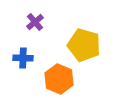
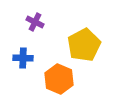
purple cross: rotated 24 degrees counterclockwise
yellow pentagon: rotated 28 degrees clockwise
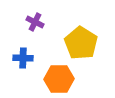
yellow pentagon: moved 3 px left, 2 px up; rotated 12 degrees counterclockwise
orange hexagon: rotated 24 degrees counterclockwise
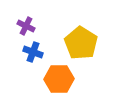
purple cross: moved 9 px left, 4 px down
blue cross: moved 10 px right, 6 px up; rotated 18 degrees clockwise
